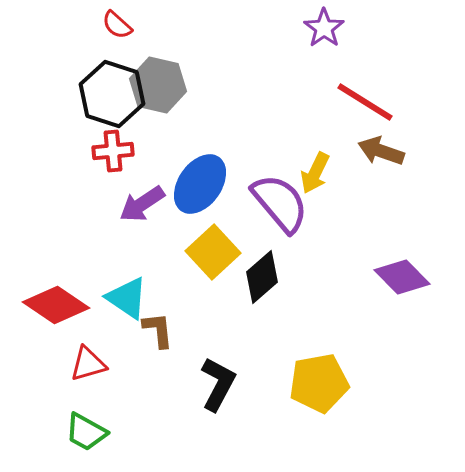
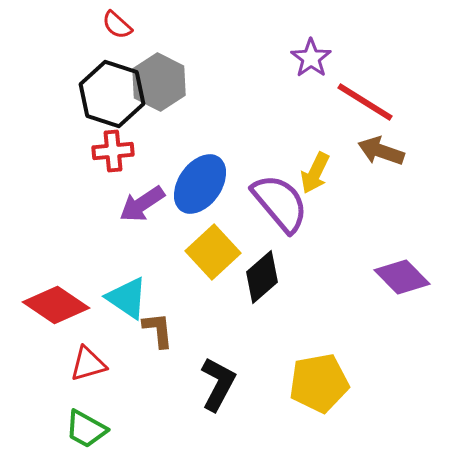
purple star: moved 13 px left, 30 px down
gray hexagon: moved 1 px right, 3 px up; rotated 14 degrees clockwise
green trapezoid: moved 3 px up
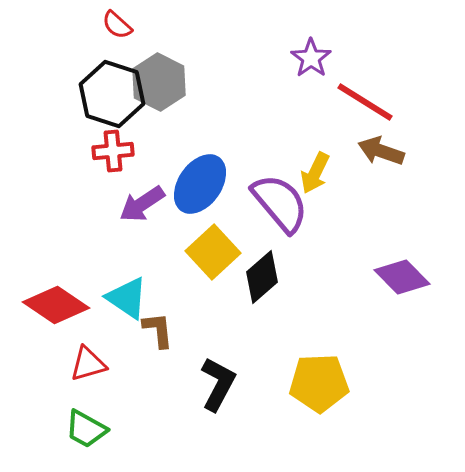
yellow pentagon: rotated 8 degrees clockwise
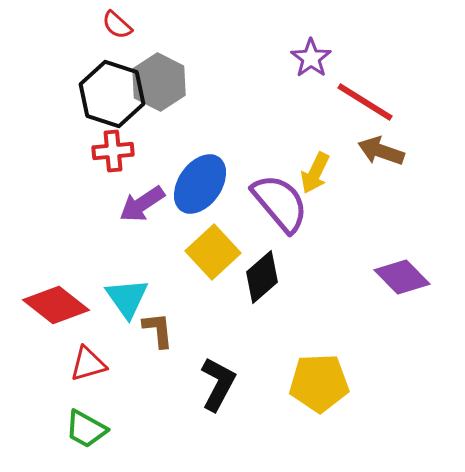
cyan triangle: rotated 21 degrees clockwise
red diamond: rotated 4 degrees clockwise
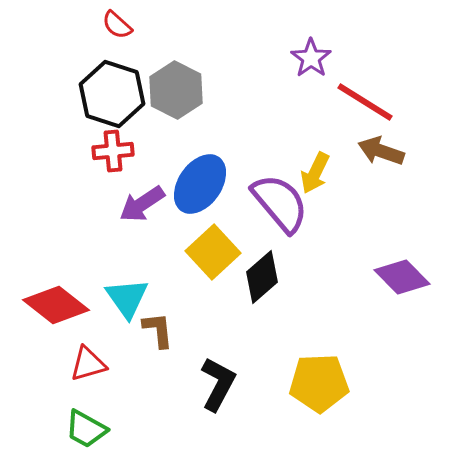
gray hexagon: moved 17 px right, 8 px down
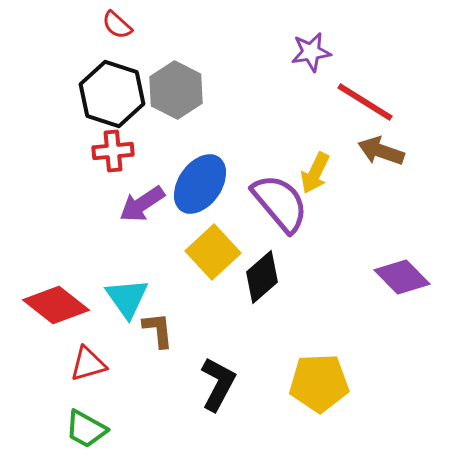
purple star: moved 6 px up; rotated 27 degrees clockwise
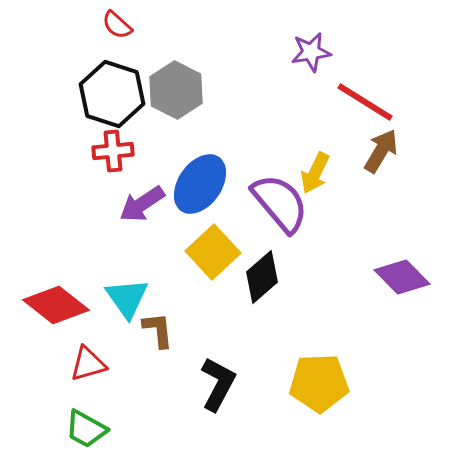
brown arrow: rotated 102 degrees clockwise
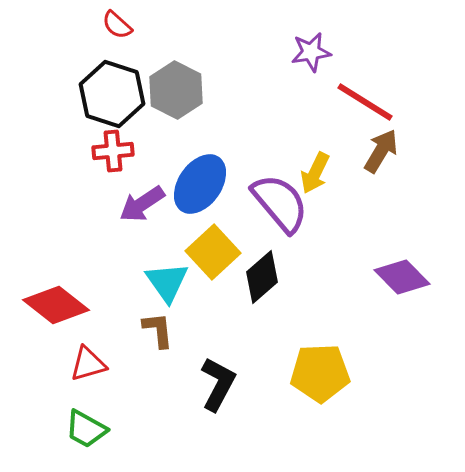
cyan triangle: moved 40 px right, 16 px up
yellow pentagon: moved 1 px right, 10 px up
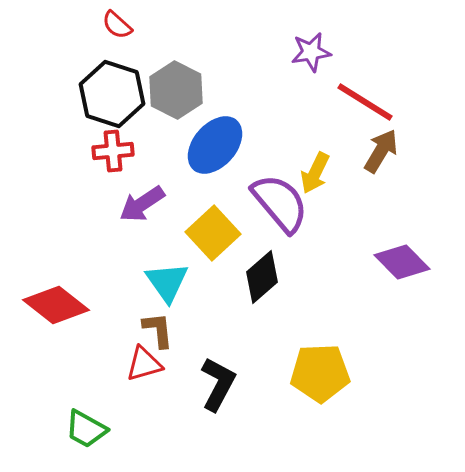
blue ellipse: moved 15 px right, 39 px up; rotated 6 degrees clockwise
yellow square: moved 19 px up
purple diamond: moved 15 px up
red triangle: moved 56 px right
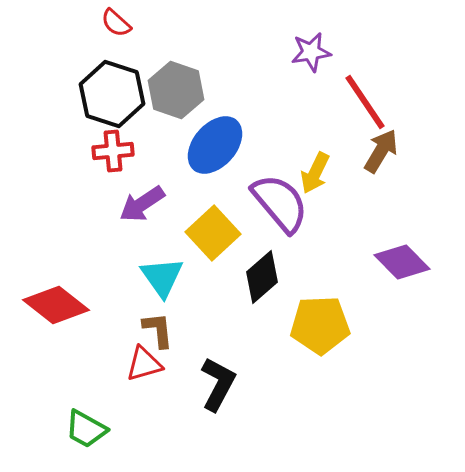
red semicircle: moved 1 px left, 2 px up
gray hexagon: rotated 8 degrees counterclockwise
red line: rotated 24 degrees clockwise
cyan triangle: moved 5 px left, 5 px up
yellow pentagon: moved 48 px up
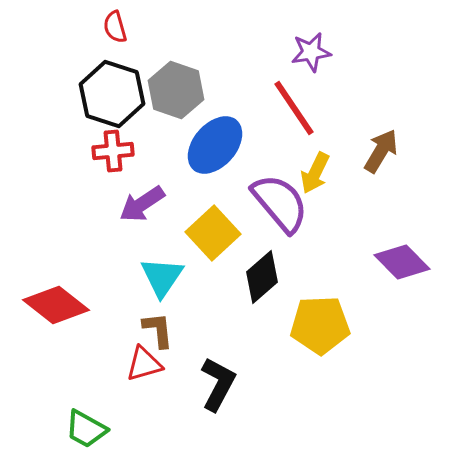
red semicircle: moved 1 px left, 4 px down; rotated 32 degrees clockwise
red line: moved 71 px left, 6 px down
cyan triangle: rotated 9 degrees clockwise
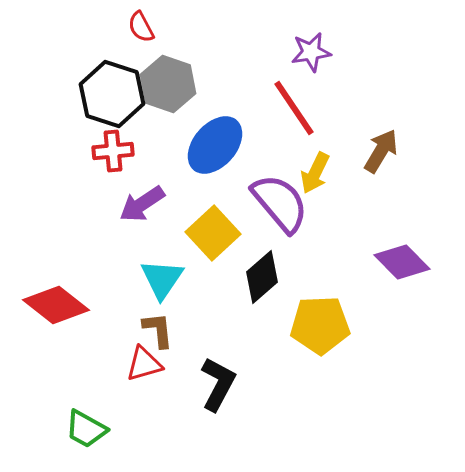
red semicircle: moved 26 px right; rotated 12 degrees counterclockwise
gray hexagon: moved 8 px left, 6 px up
cyan triangle: moved 2 px down
